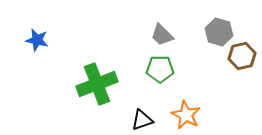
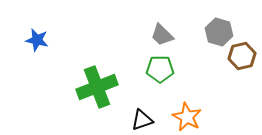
green cross: moved 3 px down
orange star: moved 1 px right, 2 px down
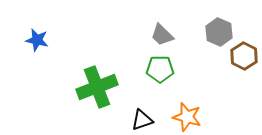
gray hexagon: rotated 8 degrees clockwise
brown hexagon: moved 2 px right; rotated 20 degrees counterclockwise
orange star: rotated 12 degrees counterclockwise
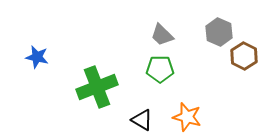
blue star: moved 17 px down
black triangle: rotated 50 degrees clockwise
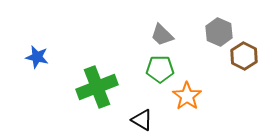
orange star: moved 21 px up; rotated 20 degrees clockwise
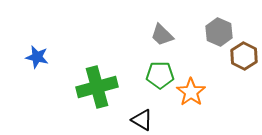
green pentagon: moved 6 px down
green cross: rotated 6 degrees clockwise
orange star: moved 4 px right, 4 px up
